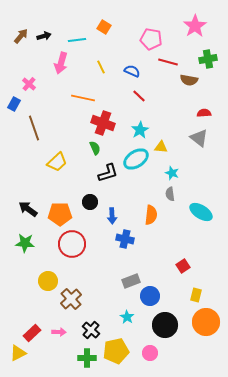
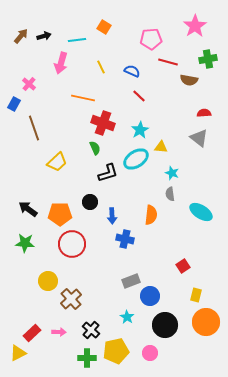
pink pentagon at (151, 39): rotated 15 degrees counterclockwise
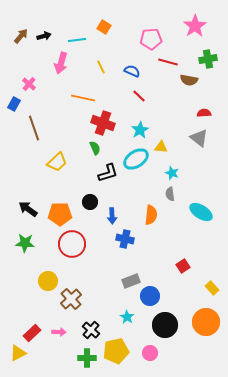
yellow rectangle at (196, 295): moved 16 px right, 7 px up; rotated 56 degrees counterclockwise
